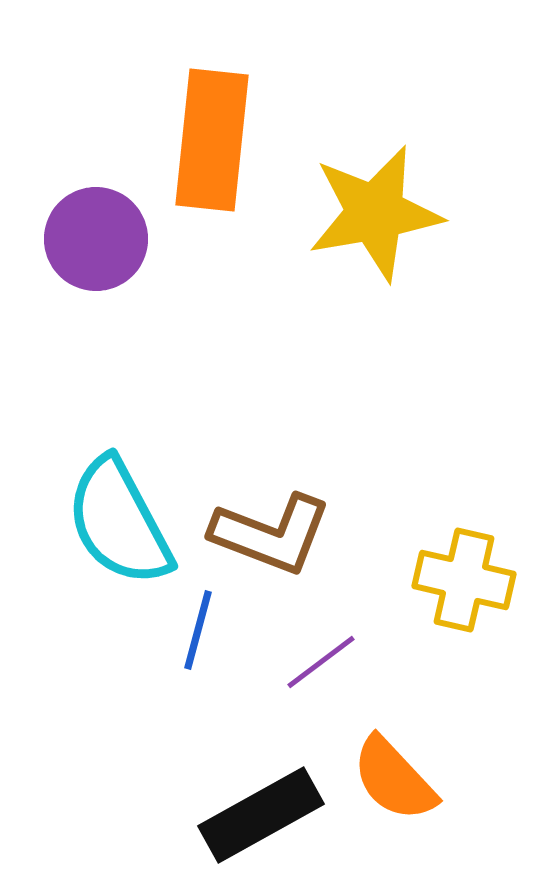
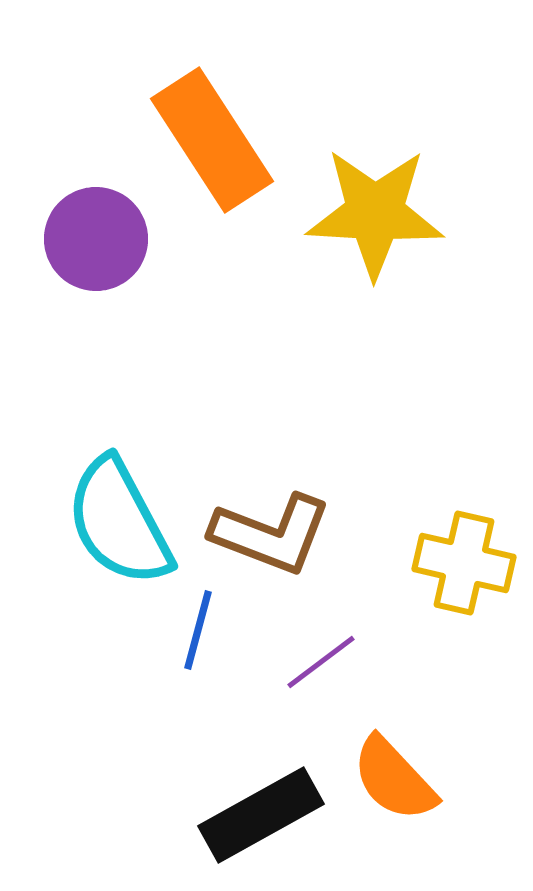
orange rectangle: rotated 39 degrees counterclockwise
yellow star: rotated 13 degrees clockwise
yellow cross: moved 17 px up
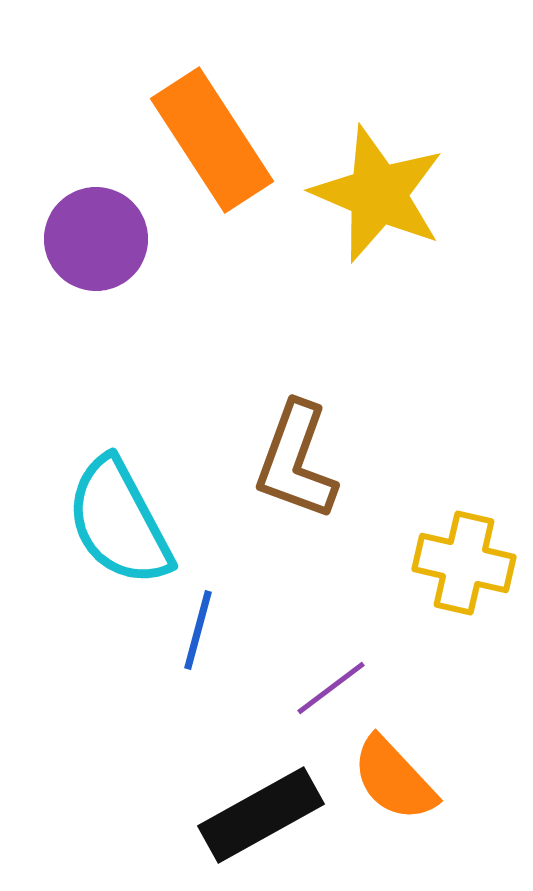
yellow star: moved 3 px right, 19 px up; rotated 20 degrees clockwise
brown L-shape: moved 25 px right, 73 px up; rotated 89 degrees clockwise
purple line: moved 10 px right, 26 px down
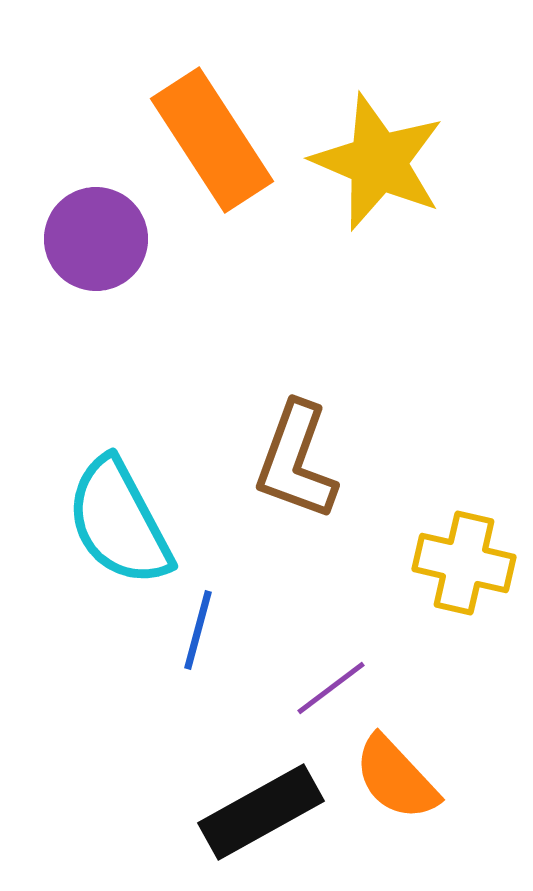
yellow star: moved 32 px up
orange semicircle: moved 2 px right, 1 px up
black rectangle: moved 3 px up
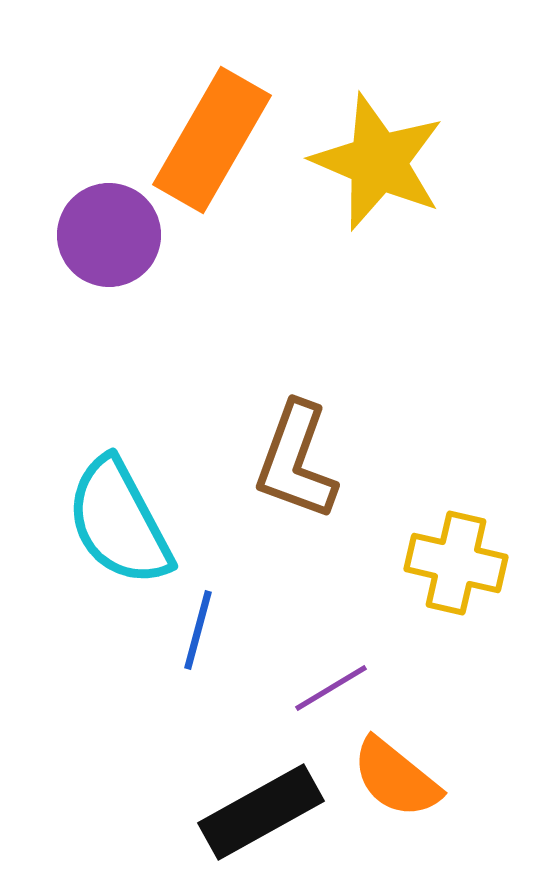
orange rectangle: rotated 63 degrees clockwise
purple circle: moved 13 px right, 4 px up
yellow cross: moved 8 px left
purple line: rotated 6 degrees clockwise
orange semicircle: rotated 8 degrees counterclockwise
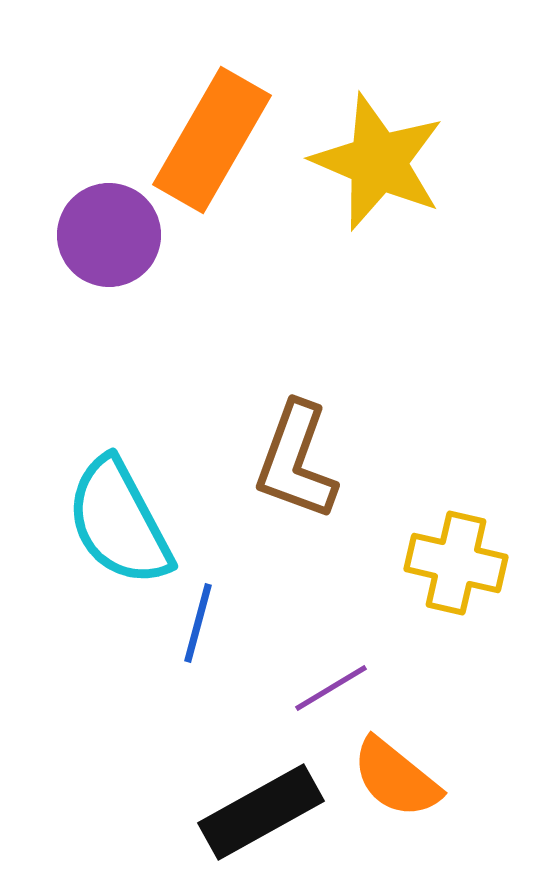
blue line: moved 7 px up
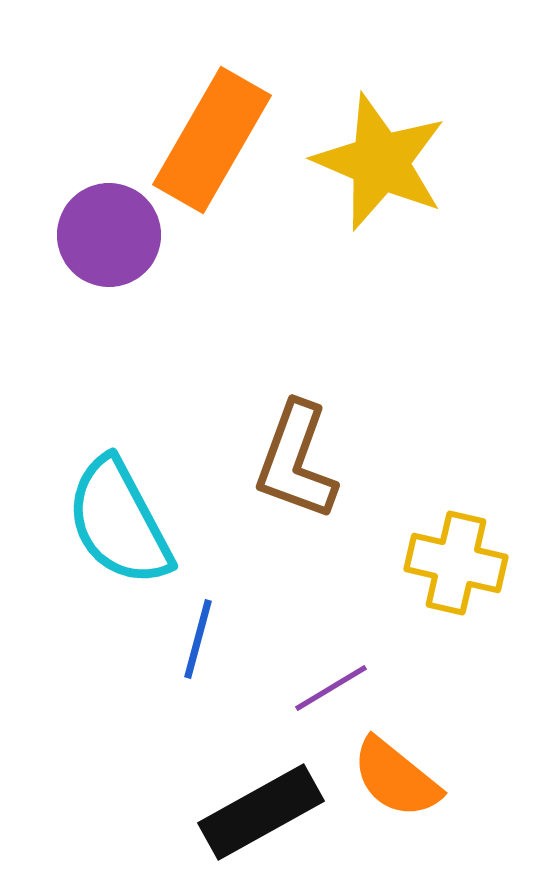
yellow star: moved 2 px right
blue line: moved 16 px down
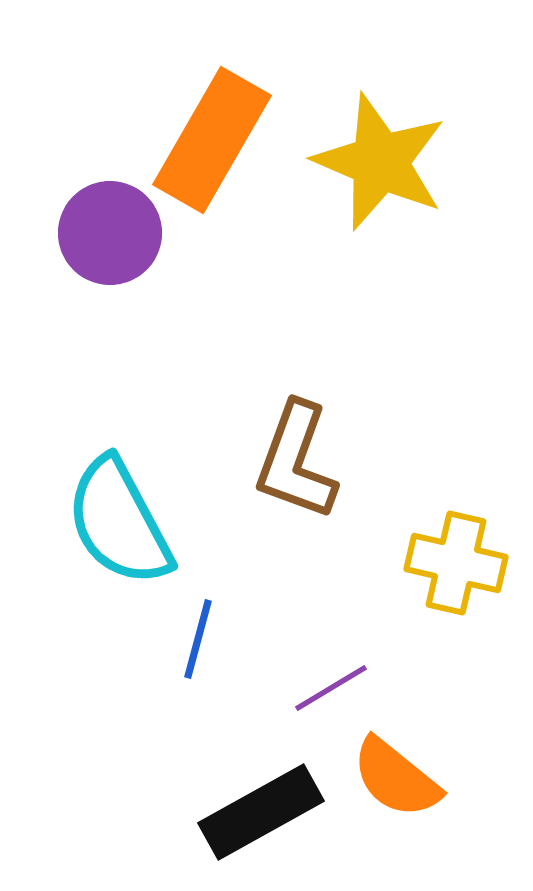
purple circle: moved 1 px right, 2 px up
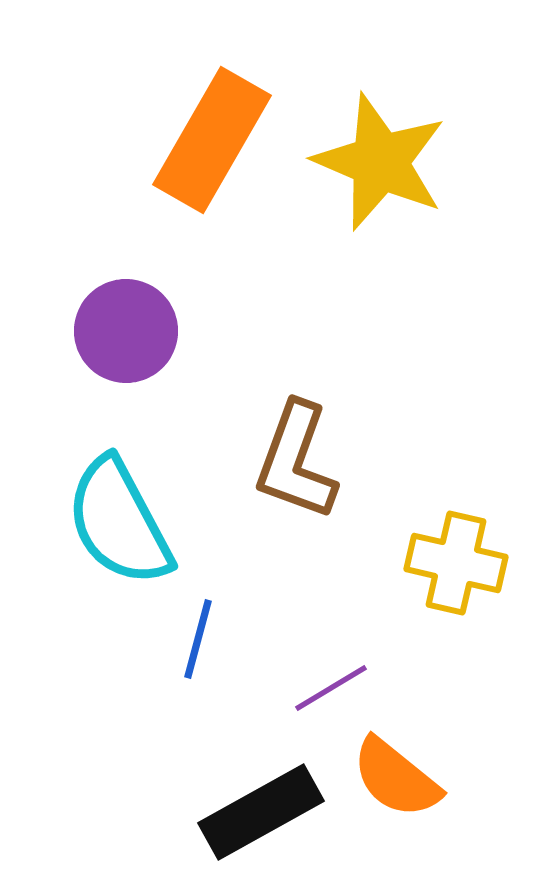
purple circle: moved 16 px right, 98 px down
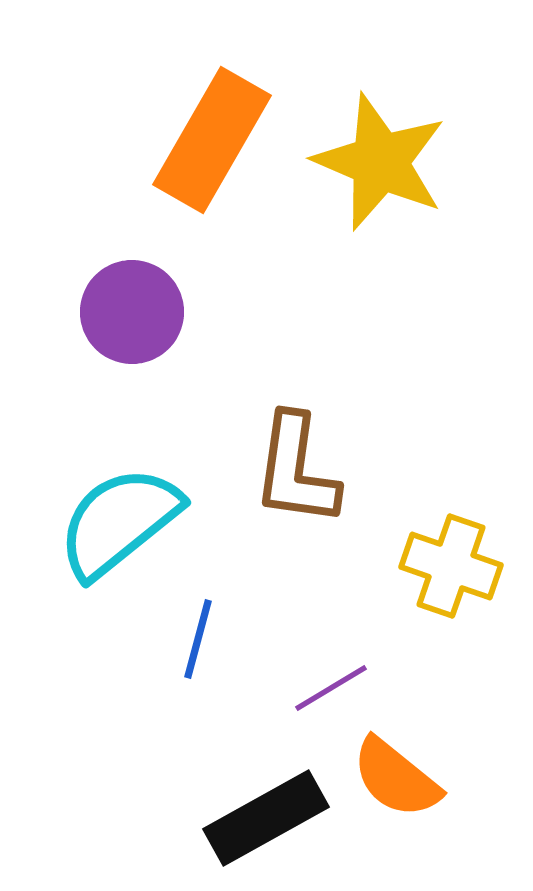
purple circle: moved 6 px right, 19 px up
brown L-shape: moved 9 px down; rotated 12 degrees counterclockwise
cyan semicircle: rotated 79 degrees clockwise
yellow cross: moved 5 px left, 3 px down; rotated 6 degrees clockwise
black rectangle: moved 5 px right, 6 px down
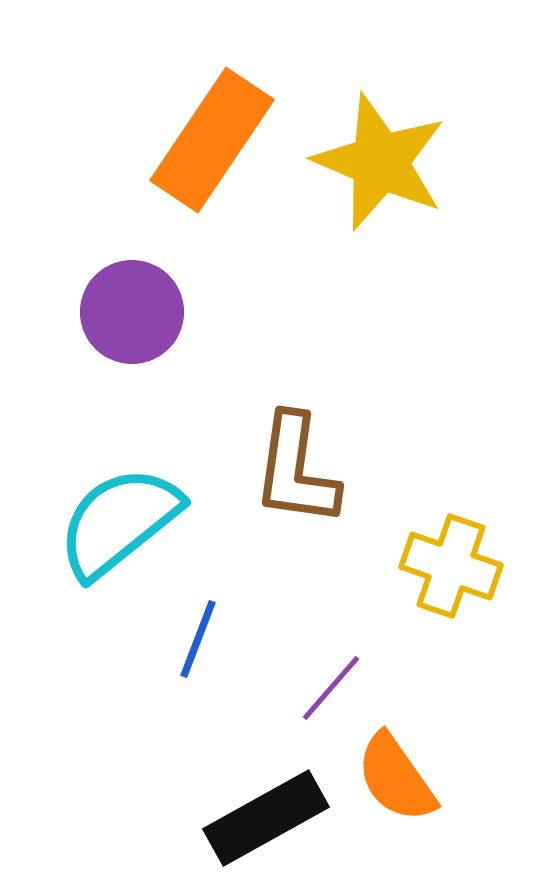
orange rectangle: rotated 4 degrees clockwise
blue line: rotated 6 degrees clockwise
purple line: rotated 18 degrees counterclockwise
orange semicircle: rotated 16 degrees clockwise
